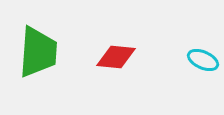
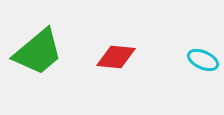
green trapezoid: rotated 46 degrees clockwise
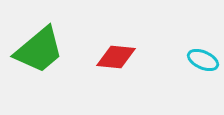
green trapezoid: moved 1 px right, 2 px up
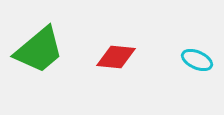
cyan ellipse: moved 6 px left
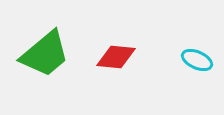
green trapezoid: moved 6 px right, 4 px down
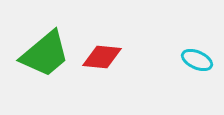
red diamond: moved 14 px left
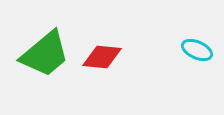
cyan ellipse: moved 10 px up
